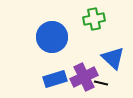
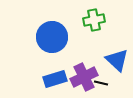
green cross: moved 1 px down
blue triangle: moved 4 px right, 2 px down
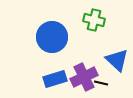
green cross: rotated 25 degrees clockwise
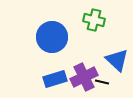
black line: moved 1 px right, 1 px up
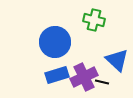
blue circle: moved 3 px right, 5 px down
blue rectangle: moved 2 px right, 4 px up
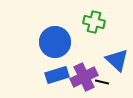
green cross: moved 2 px down
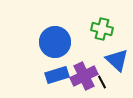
green cross: moved 8 px right, 7 px down
purple cross: moved 1 px up
black line: rotated 48 degrees clockwise
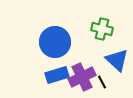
purple cross: moved 2 px left, 1 px down
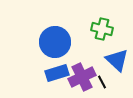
blue rectangle: moved 2 px up
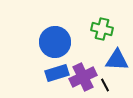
blue triangle: rotated 40 degrees counterclockwise
purple cross: moved 1 px right
black line: moved 3 px right, 3 px down
